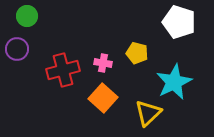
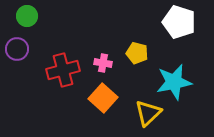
cyan star: rotated 15 degrees clockwise
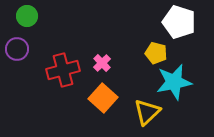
yellow pentagon: moved 19 px right
pink cross: moved 1 px left; rotated 36 degrees clockwise
yellow triangle: moved 1 px left, 1 px up
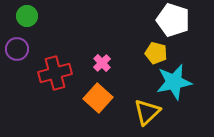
white pentagon: moved 6 px left, 2 px up
red cross: moved 8 px left, 3 px down
orange square: moved 5 px left
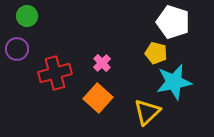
white pentagon: moved 2 px down
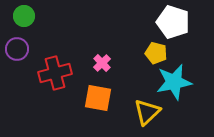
green circle: moved 3 px left
orange square: rotated 32 degrees counterclockwise
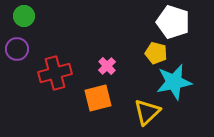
pink cross: moved 5 px right, 3 px down
orange square: rotated 24 degrees counterclockwise
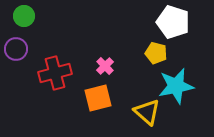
purple circle: moved 1 px left
pink cross: moved 2 px left
cyan star: moved 2 px right, 4 px down
yellow triangle: rotated 36 degrees counterclockwise
